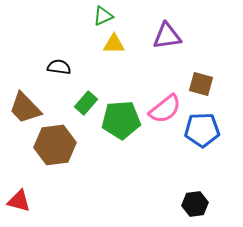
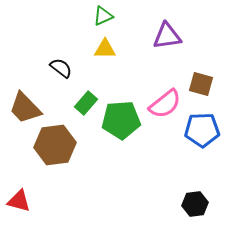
yellow triangle: moved 9 px left, 5 px down
black semicircle: moved 2 px right, 1 px down; rotated 30 degrees clockwise
pink semicircle: moved 5 px up
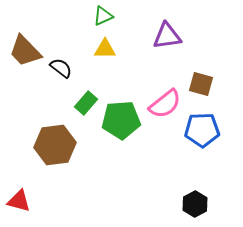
brown trapezoid: moved 57 px up
black hexagon: rotated 20 degrees counterclockwise
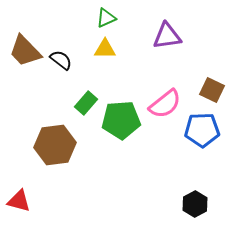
green triangle: moved 3 px right, 2 px down
black semicircle: moved 8 px up
brown square: moved 11 px right, 6 px down; rotated 10 degrees clockwise
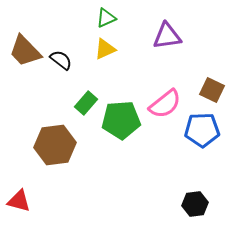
yellow triangle: rotated 25 degrees counterclockwise
black hexagon: rotated 20 degrees clockwise
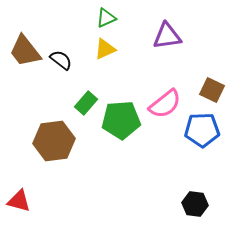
brown trapezoid: rotated 6 degrees clockwise
brown hexagon: moved 1 px left, 4 px up
black hexagon: rotated 15 degrees clockwise
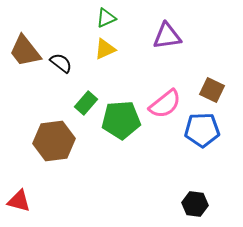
black semicircle: moved 3 px down
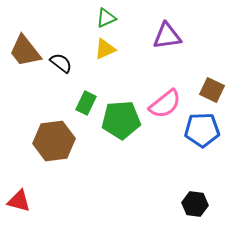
green rectangle: rotated 15 degrees counterclockwise
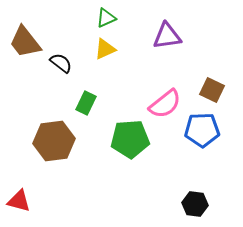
brown trapezoid: moved 9 px up
green pentagon: moved 9 px right, 19 px down
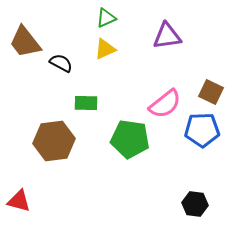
black semicircle: rotated 10 degrees counterclockwise
brown square: moved 1 px left, 2 px down
green rectangle: rotated 65 degrees clockwise
green pentagon: rotated 12 degrees clockwise
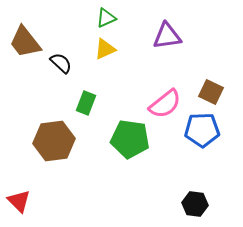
black semicircle: rotated 15 degrees clockwise
green rectangle: rotated 70 degrees counterclockwise
red triangle: rotated 30 degrees clockwise
